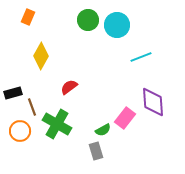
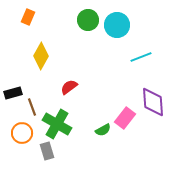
orange circle: moved 2 px right, 2 px down
gray rectangle: moved 49 px left
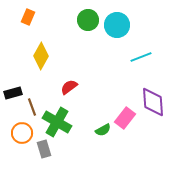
green cross: moved 2 px up
gray rectangle: moved 3 px left, 2 px up
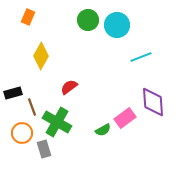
pink rectangle: rotated 15 degrees clockwise
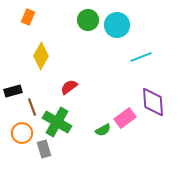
black rectangle: moved 2 px up
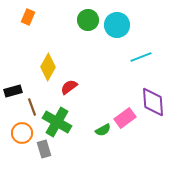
yellow diamond: moved 7 px right, 11 px down
